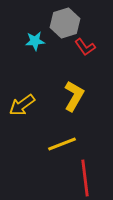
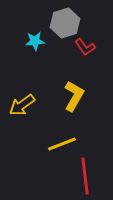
red line: moved 2 px up
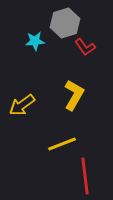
yellow L-shape: moved 1 px up
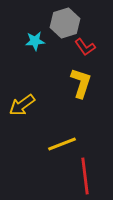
yellow L-shape: moved 7 px right, 12 px up; rotated 12 degrees counterclockwise
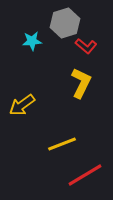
cyan star: moved 3 px left
red L-shape: moved 1 px right, 1 px up; rotated 15 degrees counterclockwise
yellow L-shape: rotated 8 degrees clockwise
red line: moved 1 px up; rotated 66 degrees clockwise
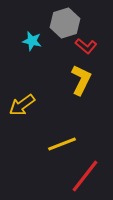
cyan star: rotated 18 degrees clockwise
yellow L-shape: moved 3 px up
red line: moved 1 px down; rotated 21 degrees counterclockwise
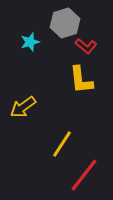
cyan star: moved 2 px left, 1 px down; rotated 30 degrees counterclockwise
yellow L-shape: rotated 148 degrees clockwise
yellow arrow: moved 1 px right, 2 px down
yellow line: rotated 36 degrees counterclockwise
red line: moved 1 px left, 1 px up
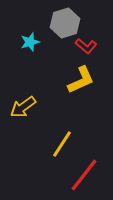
yellow L-shape: rotated 108 degrees counterclockwise
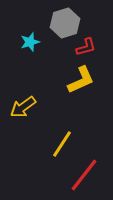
red L-shape: moved 1 px down; rotated 55 degrees counterclockwise
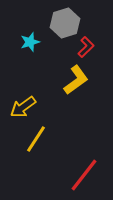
red L-shape: rotated 30 degrees counterclockwise
yellow L-shape: moved 5 px left; rotated 12 degrees counterclockwise
yellow line: moved 26 px left, 5 px up
